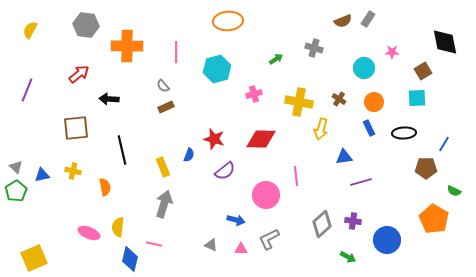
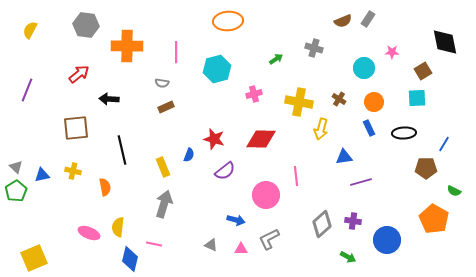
gray semicircle at (163, 86): moved 1 px left, 3 px up; rotated 40 degrees counterclockwise
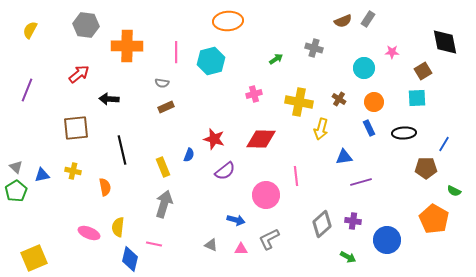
cyan hexagon at (217, 69): moved 6 px left, 8 px up
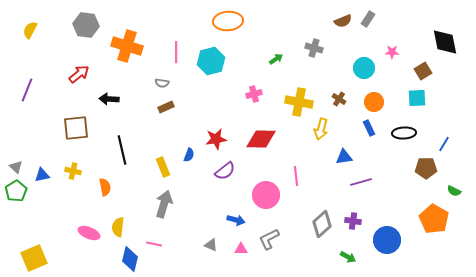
orange cross at (127, 46): rotated 16 degrees clockwise
red star at (214, 139): moved 2 px right; rotated 25 degrees counterclockwise
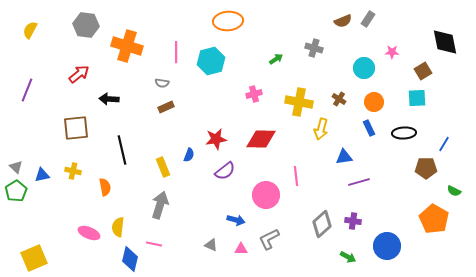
purple line at (361, 182): moved 2 px left
gray arrow at (164, 204): moved 4 px left, 1 px down
blue circle at (387, 240): moved 6 px down
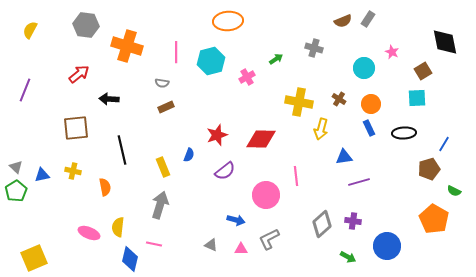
pink star at (392, 52): rotated 24 degrees clockwise
purple line at (27, 90): moved 2 px left
pink cross at (254, 94): moved 7 px left, 17 px up; rotated 14 degrees counterclockwise
orange circle at (374, 102): moved 3 px left, 2 px down
red star at (216, 139): moved 1 px right, 4 px up; rotated 10 degrees counterclockwise
brown pentagon at (426, 168): moved 3 px right, 1 px down; rotated 15 degrees counterclockwise
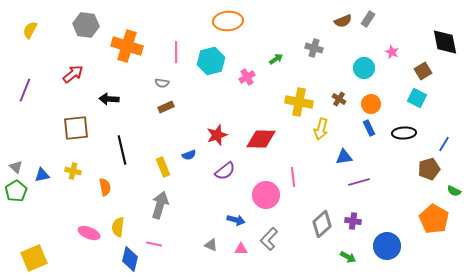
red arrow at (79, 74): moved 6 px left
cyan square at (417, 98): rotated 30 degrees clockwise
blue semicircle at (189, 155): rotated 48 degrees clockwise
pink line at (296, 176): moved 3 px left, 1 px down
gray L-shape at (269, 239): rotated 20 degrees counterclockwise
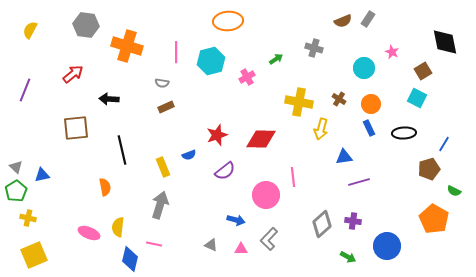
yellow cross at (73, 171): moved 45 px left, 47 px down
yellow square at (34, 258): moved 3 px up
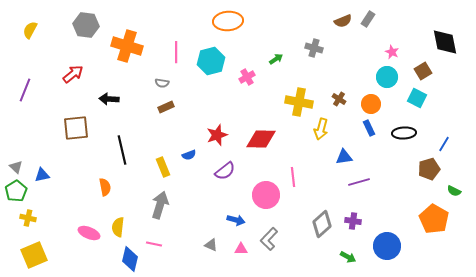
cyan circle at (364, 68): moved 23 px right, 9 px down
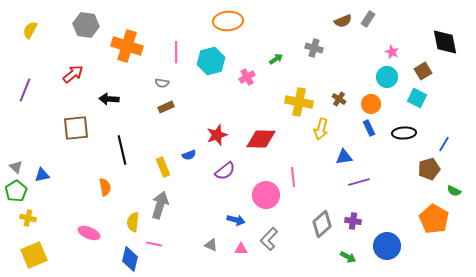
yellow semicircle at (118, 227): moved 15 px right, 5 px up
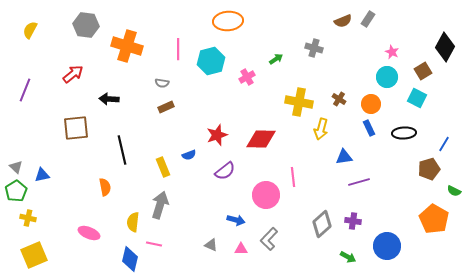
black diamond at (445, 42): moved 5 px down; rotated 40 degrees clockwise
pink line at (176, 52): moved 2 px right, 3 px up
